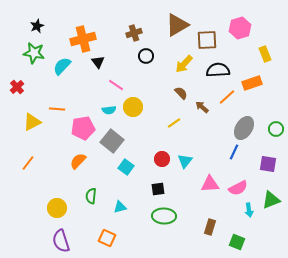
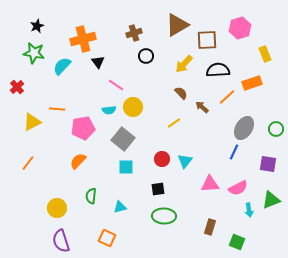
gray square at (112, 141): moved 11 px right, 2 px up
cyan square at (126, 167): rotated 35 degrees counterclockwise
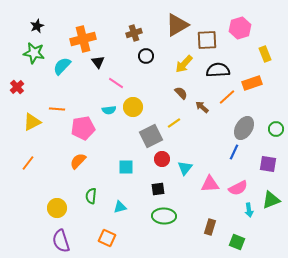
pink line at (116, 85): moved 2 px up
gray square at (123, 139): moved 28 px right, 3 px up; rotated 25 degrees clockwise
cyan triangle at (185, 161): moved 7 px down
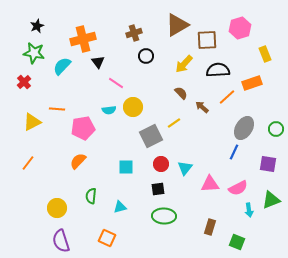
red cross at (17, 87): moved 7 px right, 5 px up
red circle at (162, 159): moved 1 px left, 5 px down
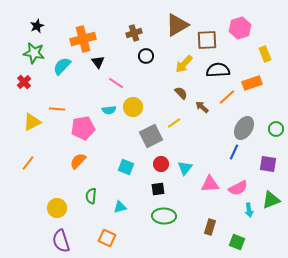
cyan square at (126, 167): rotated 21 degrees clockwise
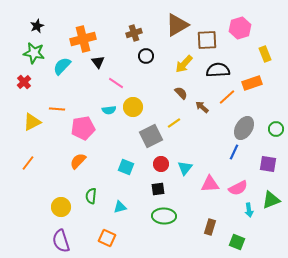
yellow circle at (57, 208): moved 4 px right, 1 px up
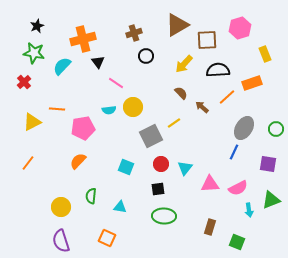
cyan triangle at (120, 207): rotated 24 degrees clockwise
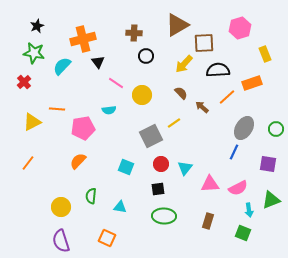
brown cross at (134, 33): rotated 21 degrees clockwise
brown square at (207, 40): moved 3 px left, 3 px down
yellow circle at (133, 107): moved 9 px right, 12 px up
brown rectangle at (210, 227): moved 2 px left, 6 px up
green square at (237, 242): moved 6 px right, 9 px up
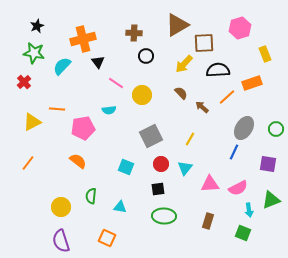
yellow line at (174, 123): moved 16 px right, 16 px down; rotated 24 degrees counterclockwise
orange semicircle at (78, 161): rotated 84 degrees clockwise
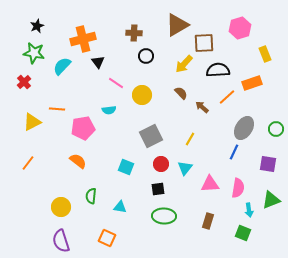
pink semicircle at (238, 188): rotated 54 degrees counterclockwise
